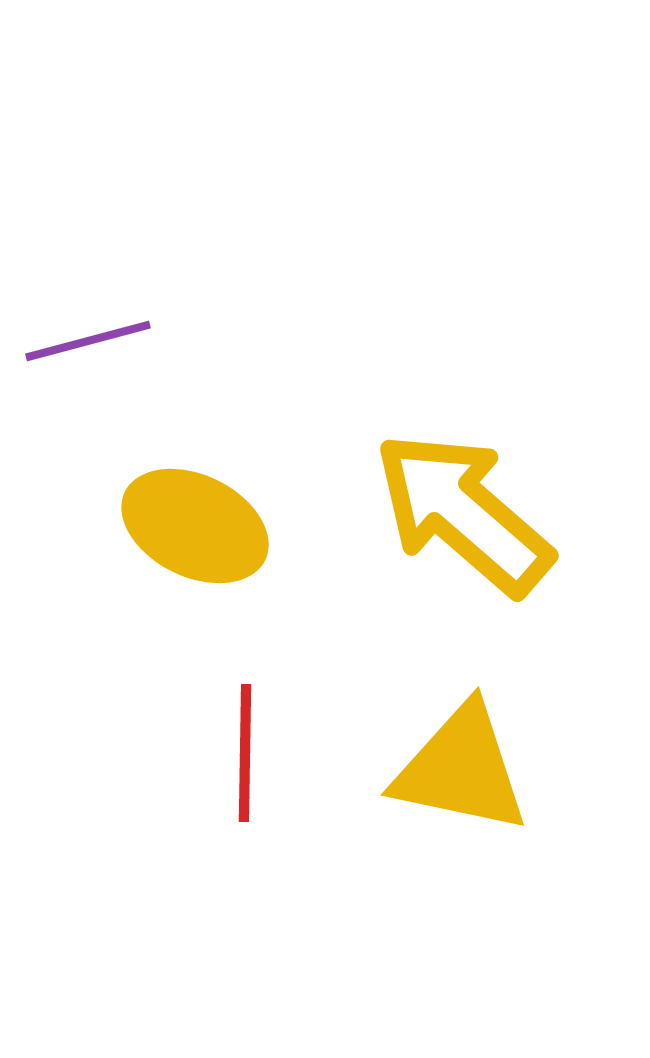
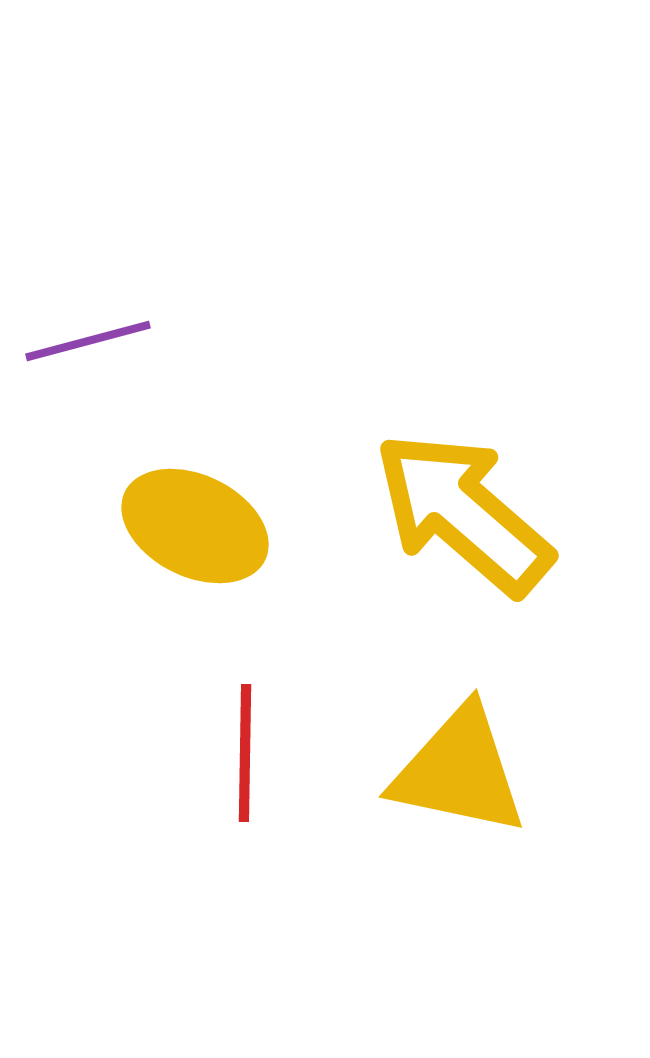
yellow triangle: moved 2 px left, 2 px down
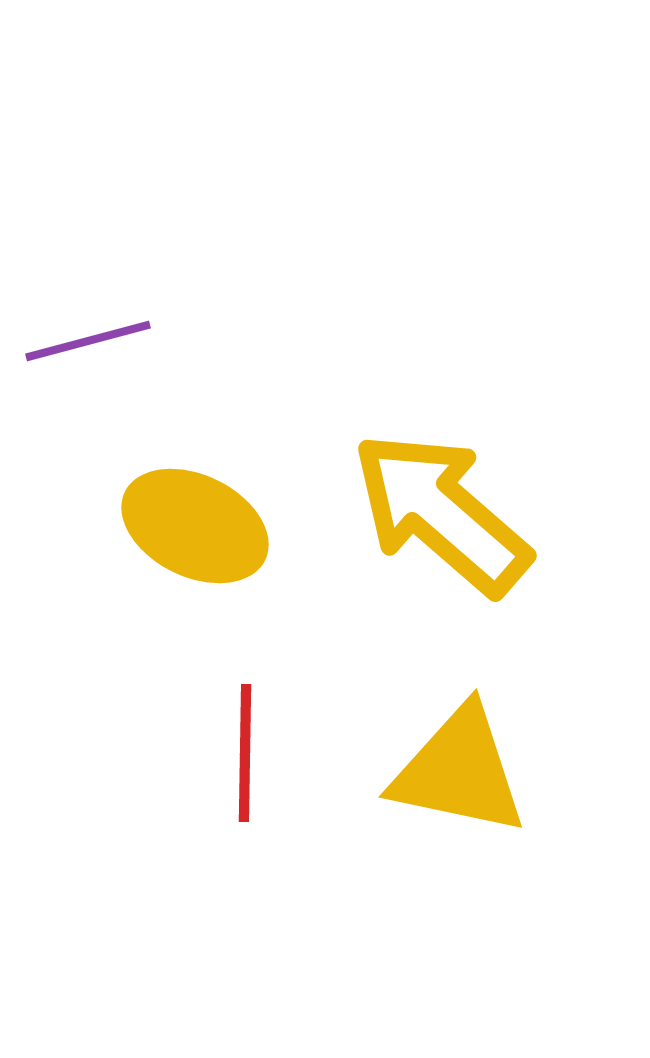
yellow arrow: moved 22 px left
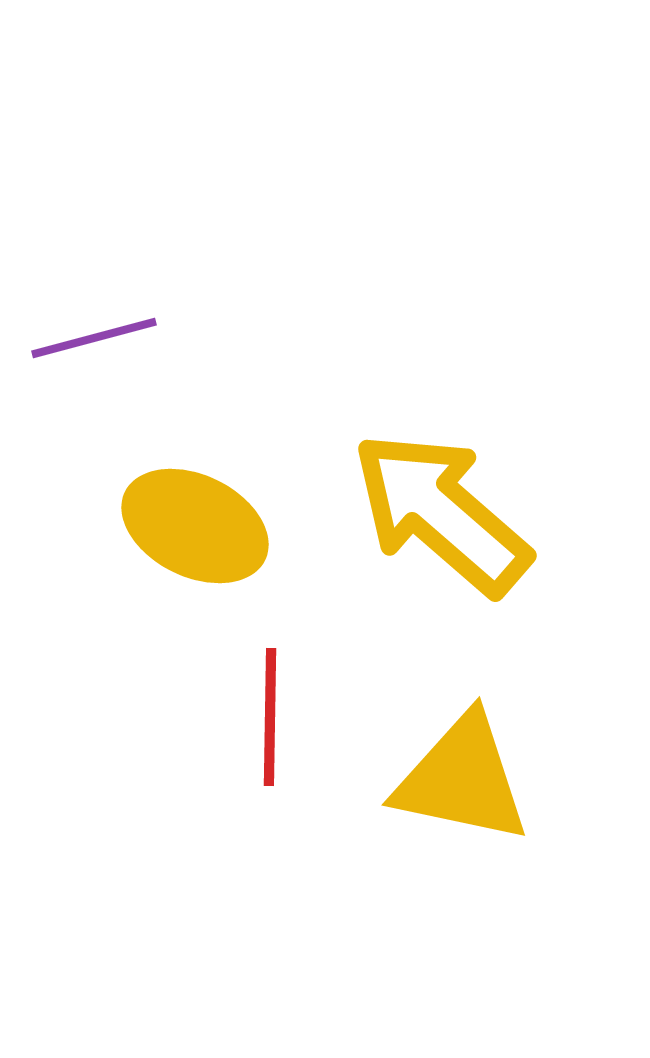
purple line: moved 6 px right, 3 px up
red line: moved 25 px right, 36 px up
yellow triangle: moved 3 px right, 8 px down
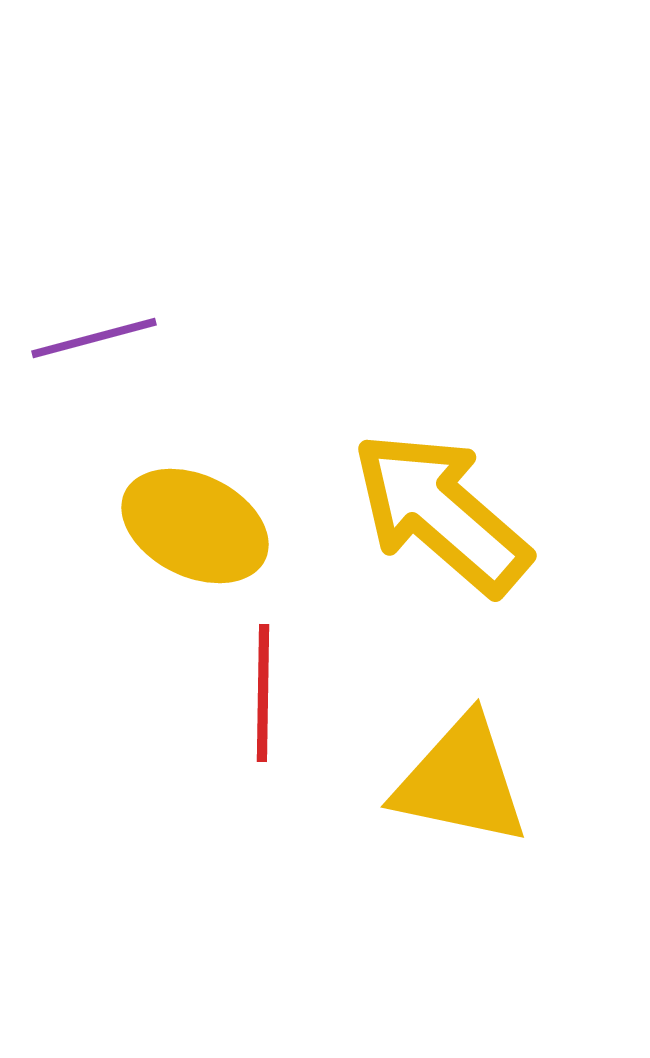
red line: moved 7 px left, 24 px up
yellow triangle: moved 1 px left, 2 px down
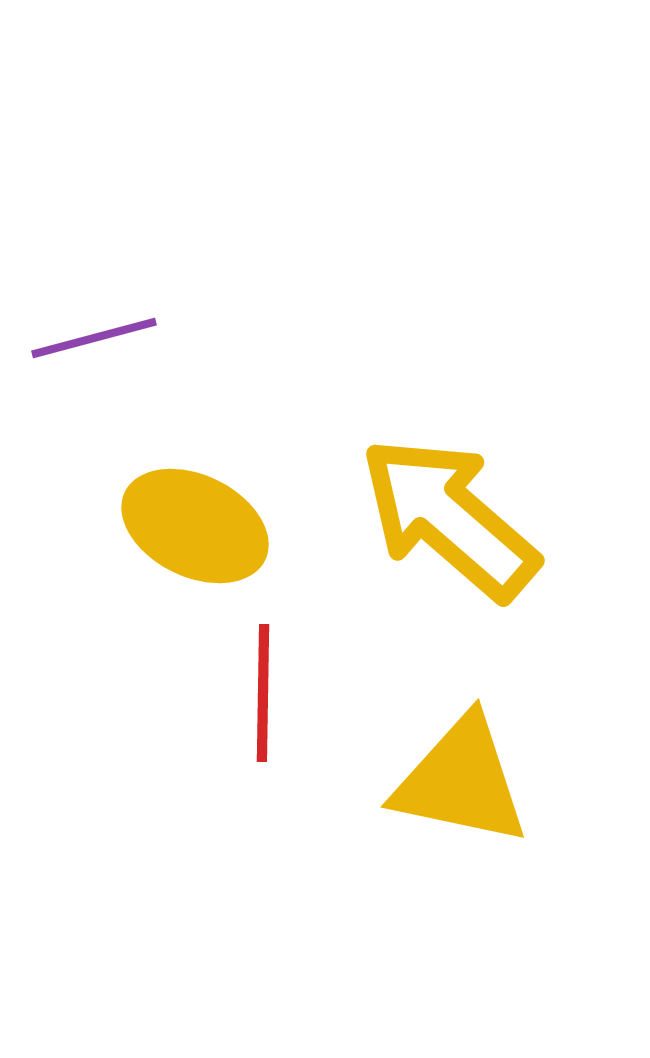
yellow arrow: moved 8 px right, 5 px down
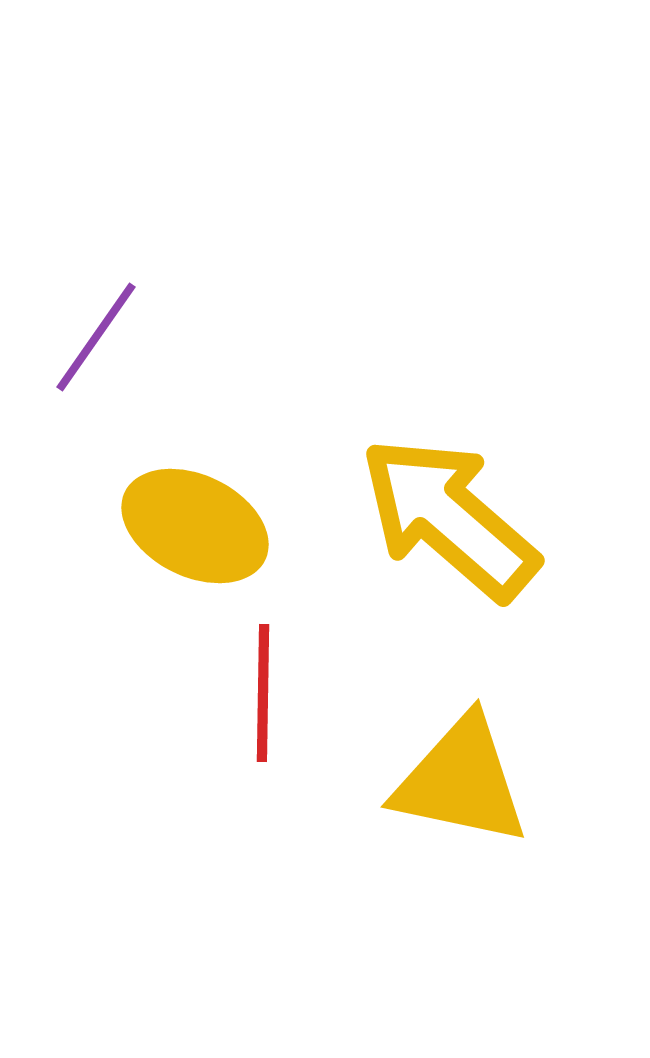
purple line: moved 2 px right, 1 px up; rotated 40 degrees counterclockwise
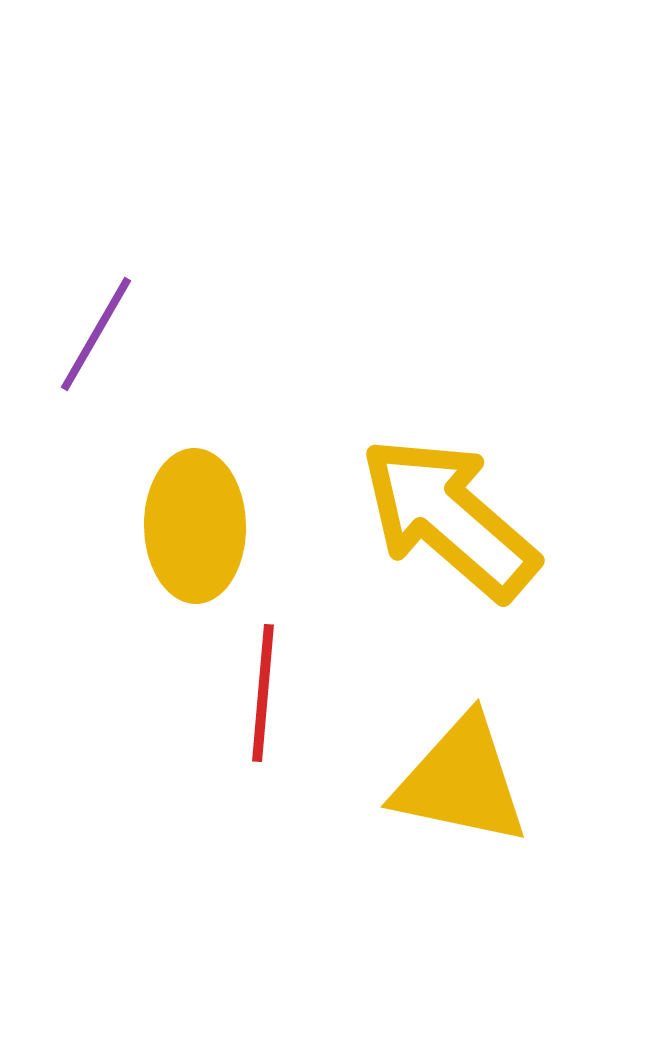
purple line: moved 3 px up; rotated 5 degrees counterclockwise
yellow ellipse: rotated 63 degrees clockwise
red line: rotated 4 degrees clockwise
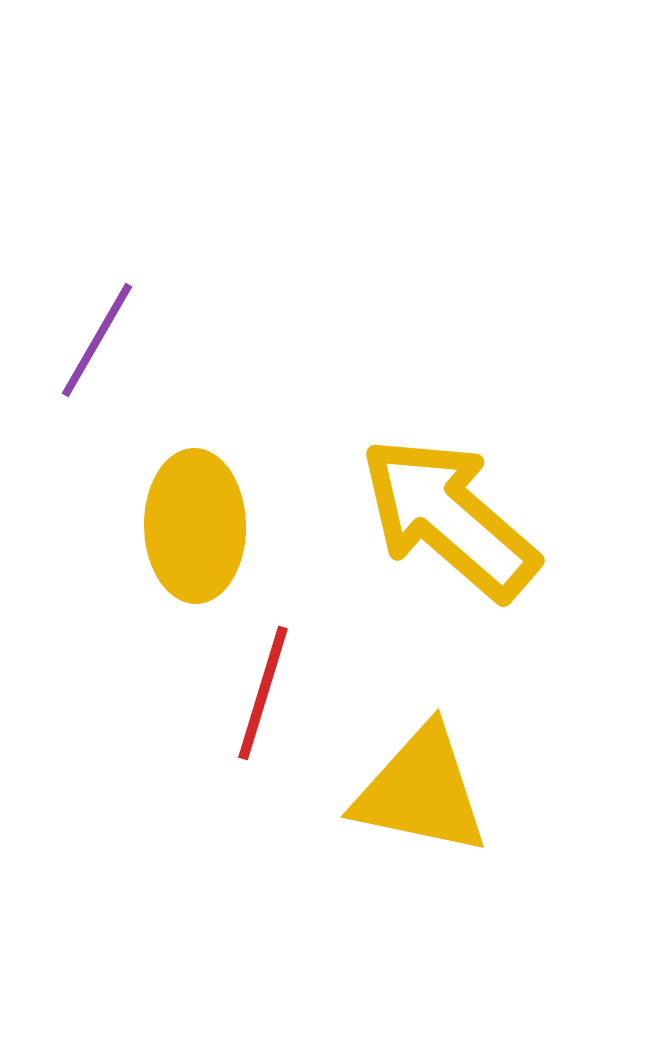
purple line: moved 1 px right, 6 px down
red line: rotated 12 degrees clockwise
yellow triangle: moved 40 px left, 10 px down
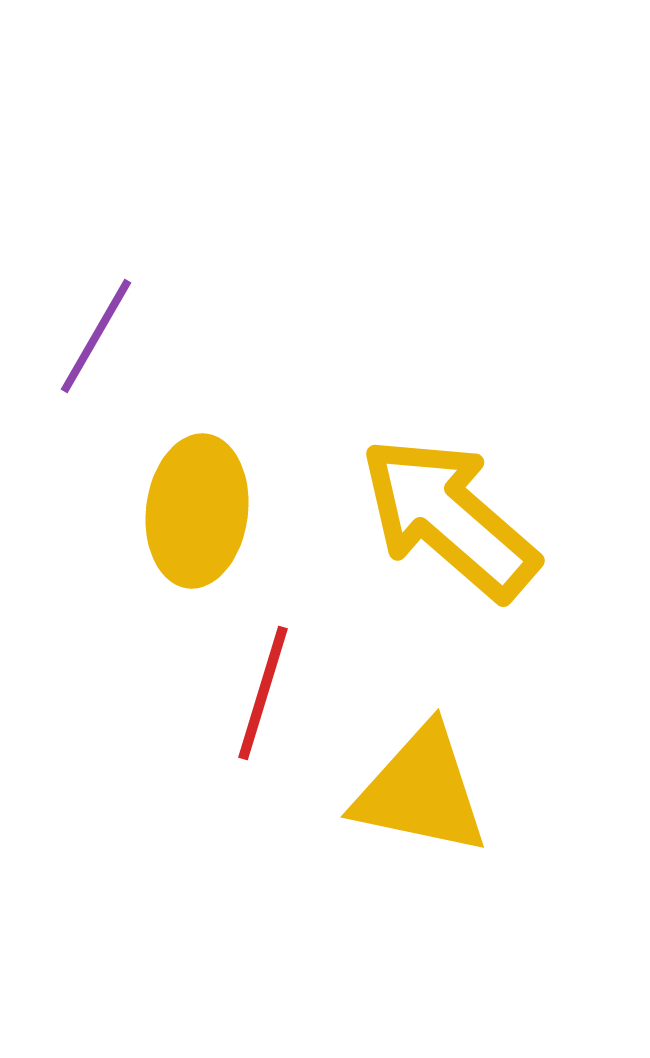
purple line: moved 1 px left, 4 px up
yellow ellipse: moved 2 px right, 15 px up; rotated 8 degrees clockwise
